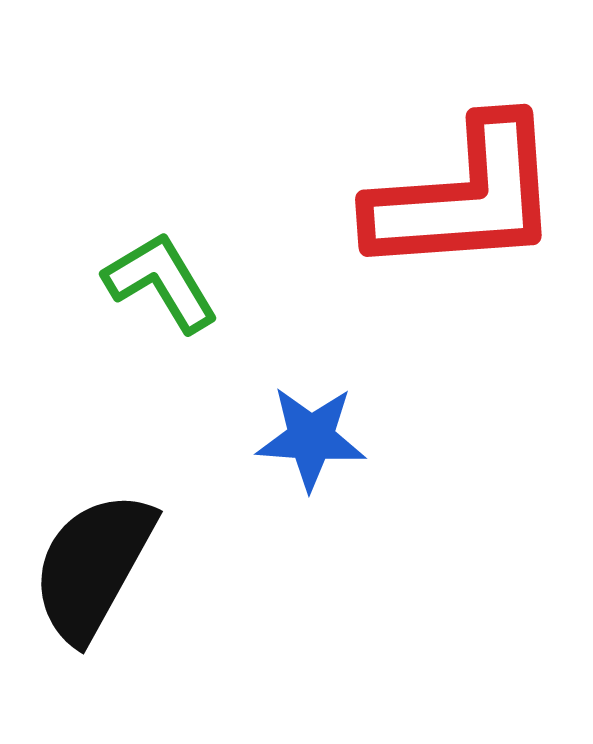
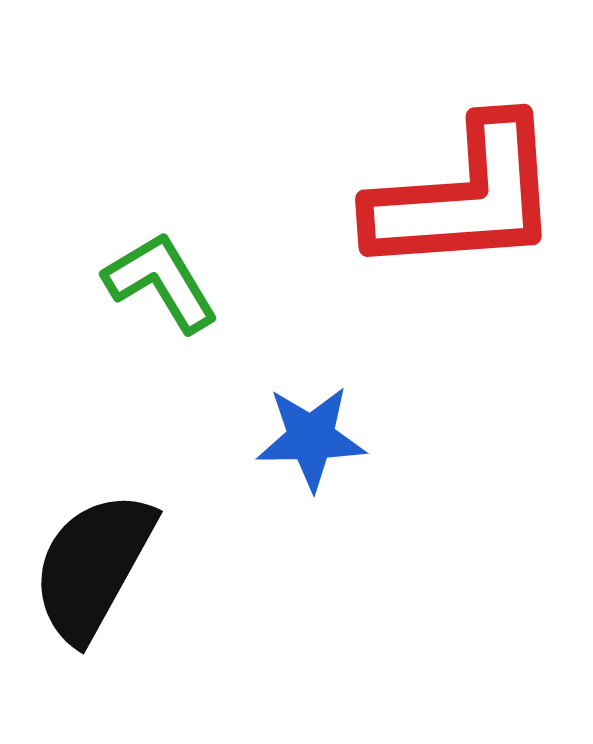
blue star: rotated 5 degrees counterclockwise
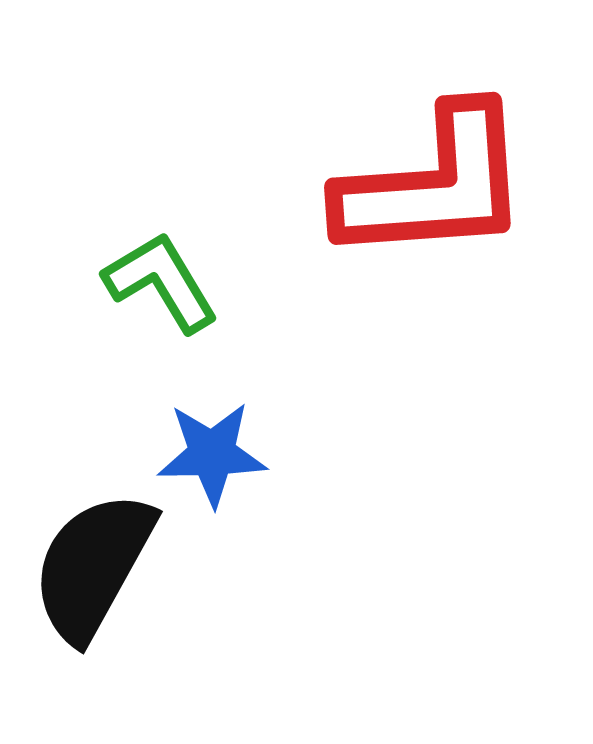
red L-shape: moved 31 px left, 12 px up
blue star: moved 99 px left, 16 px down
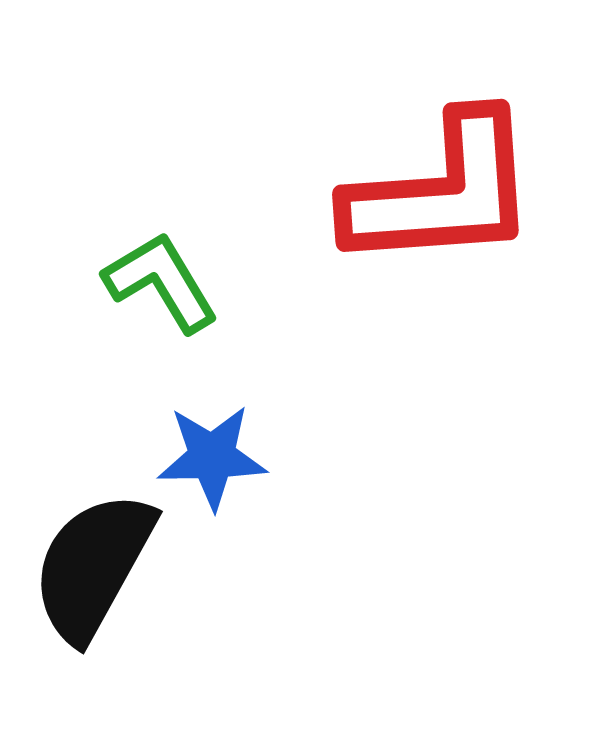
red L-shape: moved 8 px right, 7 px down
blue star: moved 3 px down
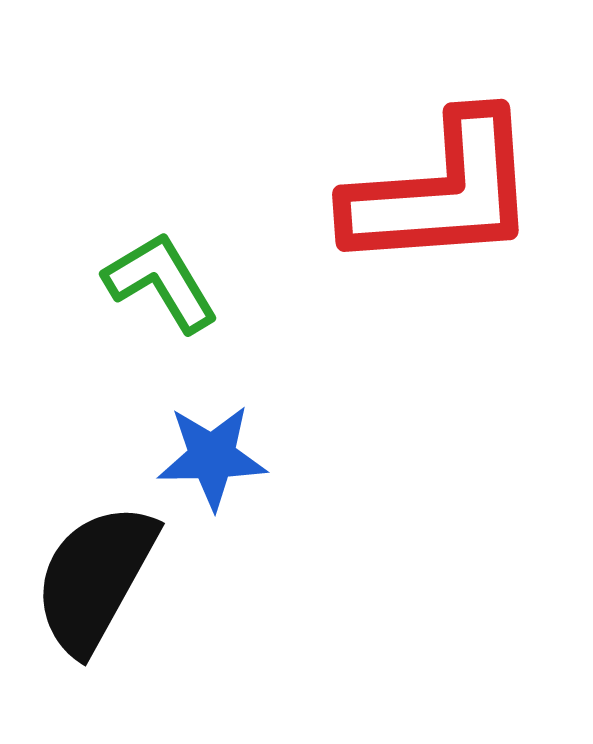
black semicircle: moved 2 px right, 12 px down
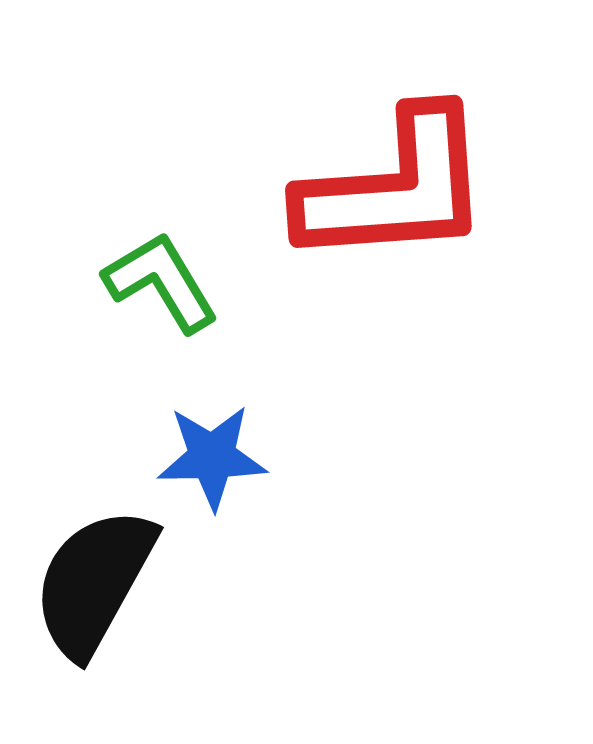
red L-shape: moved 47 px left, 4 px up
black semicircle: moved 1 px left, 4 px down
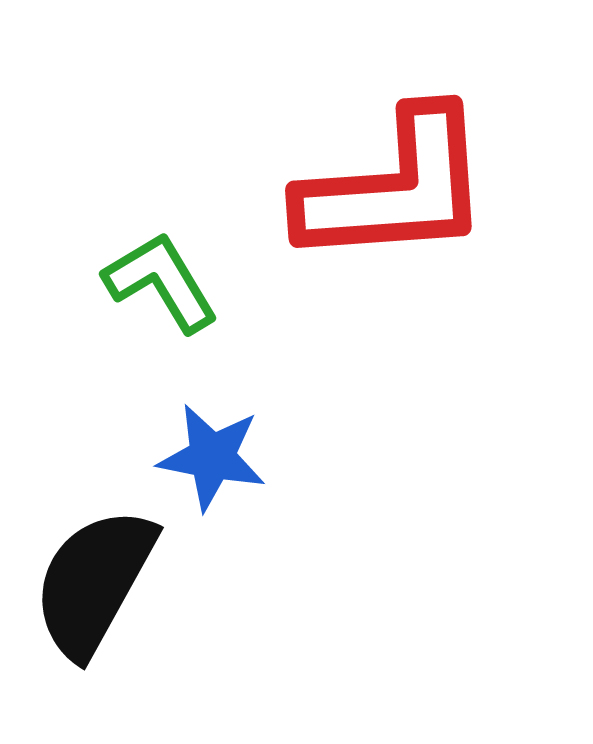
blue star: rotated 12 degrees clockwise
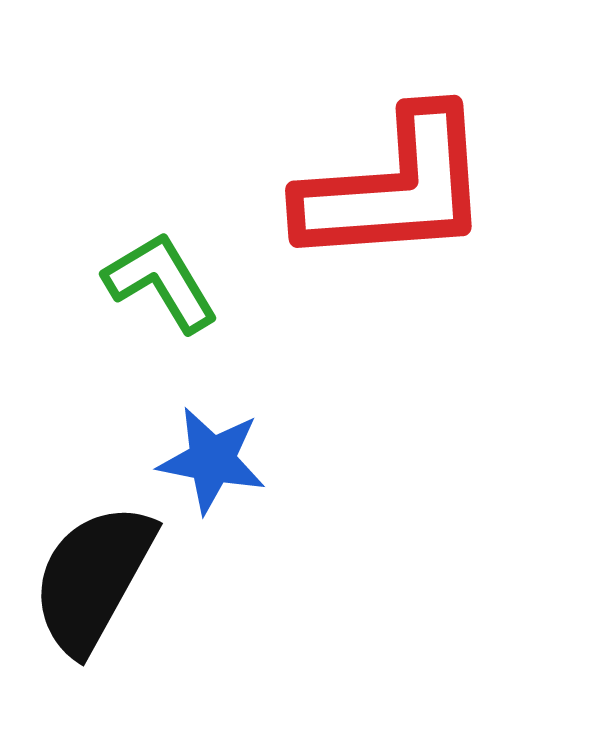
blue star: moved 3 px down
black semicircle: moved 1 px left, 4 px up
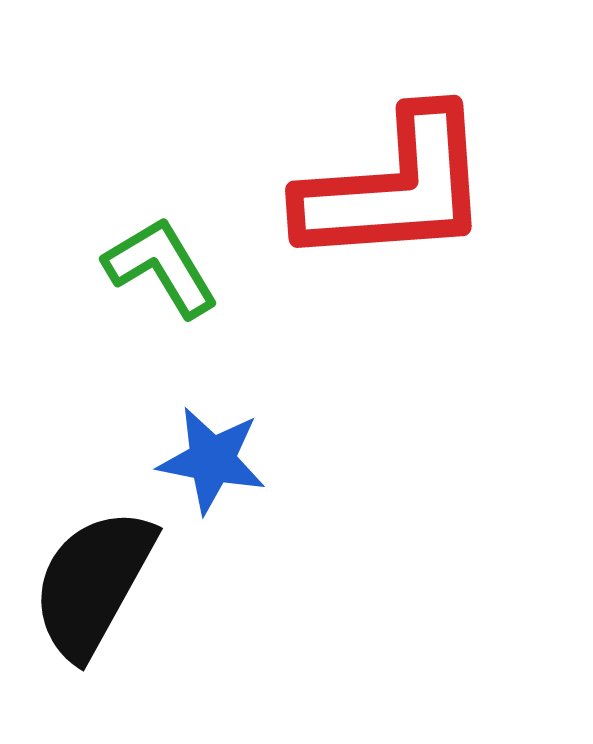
green L-shape: moved 15 px up
black semicircle: moved 5 px down
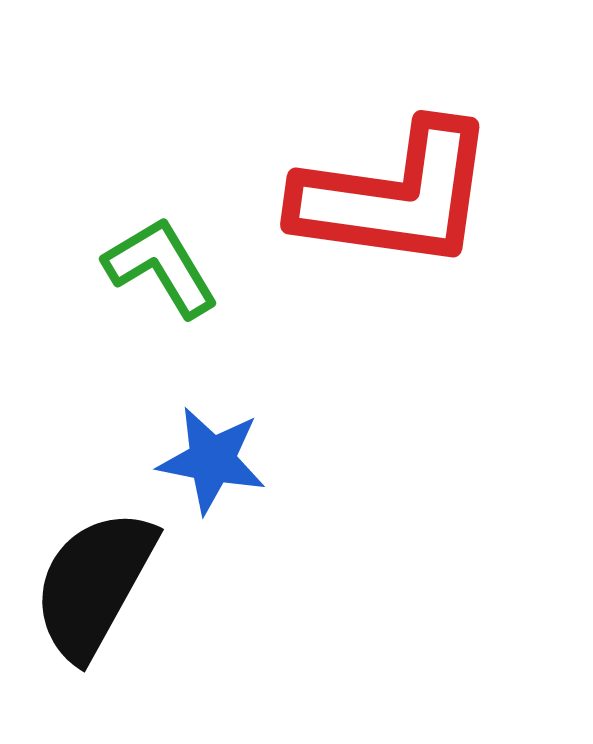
red L-shape: moved 8 px down; rotated 12 degrees clockwise
black semicircle: moved 1 px right, 1 px down
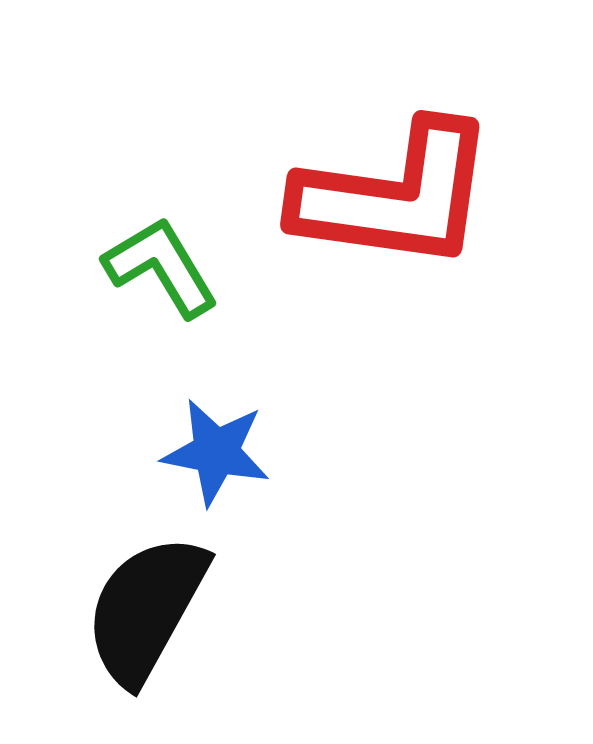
blue star: moved 4 px right, 8 px up
black semicircle: moved 52 px right, 25 px down
